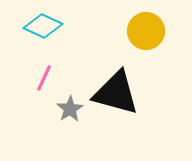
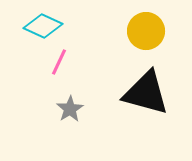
pink line: moved 15 px right, 16 px up
black triangle: moved 30 px right
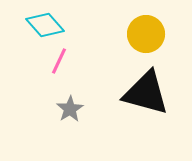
cyan diamond: moved 2 px right, 1 px up; rotated 24 degrees clockwise
yellow circle: moved 3 px down
pink line: moved 1 px up
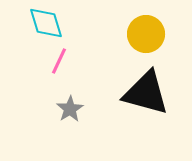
cyan diamond: moved 1 px right, 2 px up; rotated 24 degrees clockwise
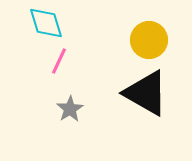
yellow circle: moved 3 px right, 6 px down
black triangle: rotated 15 degrees clockwise
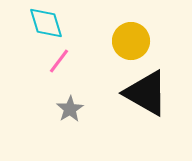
yellow circle: moved 18 px left, 1 px down
pink line: rotated 12 degrees clockwise
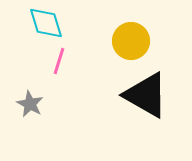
pink line: rotated 20 degrees counterclockwise
black triangle: moved 2 px down
gray star: moved 40 px left, 5 px up; rotated 12 degrees counterclockwise
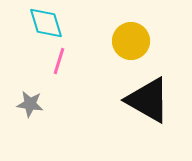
black triangle: moved 2 px right, 5 px down
gray star: rotated 20 degrees counterclockwise
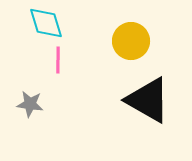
pink line: moved 1 px left, 1 px up; rotated 16 degrees counterclockwise
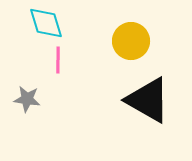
gray star: moved 3 px left, 5 px up
